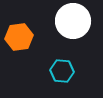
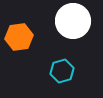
cyan hexagon: rotated 20 degrees counterclockwise
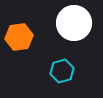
white circle: moved 1 px right, 2 px down
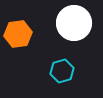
orange hexagon: moved 1 px left, 3 px up
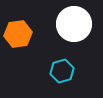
white circle: moved 1 px down
